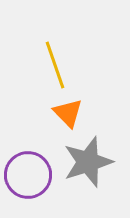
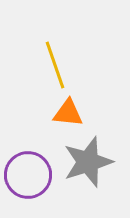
orange triangle: rotated 40 degrees counterclockwise
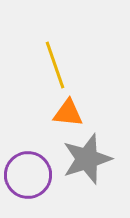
gray star: moved 1 px left, 3 px up
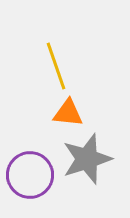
yellow line: moved 1 px right, 1 px down
purple circle: moved 2 px right
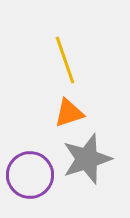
yellow line: moved 9 px right, 6 px up
orange triangle: moved 1 px right; rotated 24 degrees counterclockwise
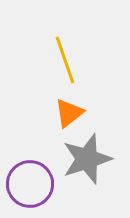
orange triangle: rotated 20 degrees counterclockwise
purple circle: moved 9 px down
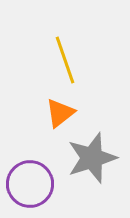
orange triangle: moved 9 px left
gray star: moved 5 px right, 1 px up
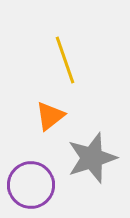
orange triangle: moved 10 px left, 3 px down
purple circle: moved 1 px right, 1 px down
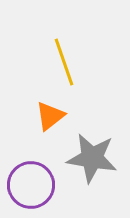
yellow line: moved 1 px left, 2 px down
gray star: rotated 27 degrees clockwise
